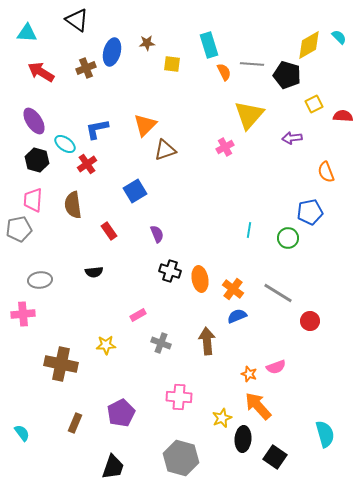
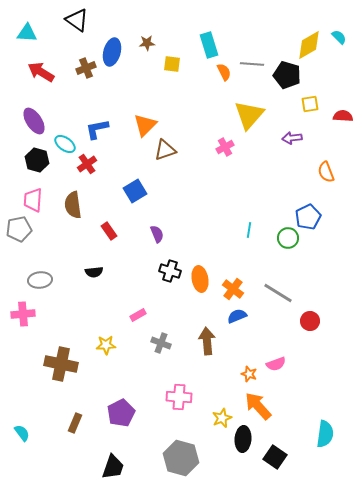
yellow square at (314, 104): moved 4 px left; rotated 18 degrees clockwise
blue pentagon at (310, 212): moved 2 px left, 5 px down; rotated 15 degrees counterclockwise
pink semicircle at (276, 367): moved 3 px up
cyan semicircle at (325, 434): rotated 24 degrees clockwise
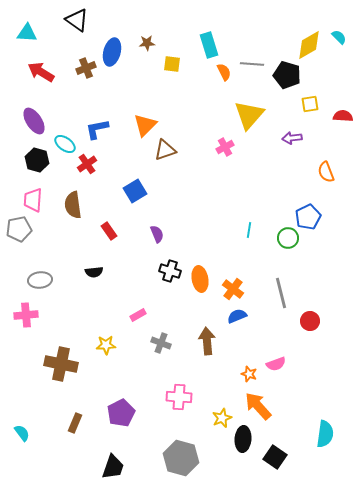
gray line at (278, 293): moved 3 px right; rotated 44 degrees clockwise
pink cross at (23, 314): moved 3 px right, 1 px down
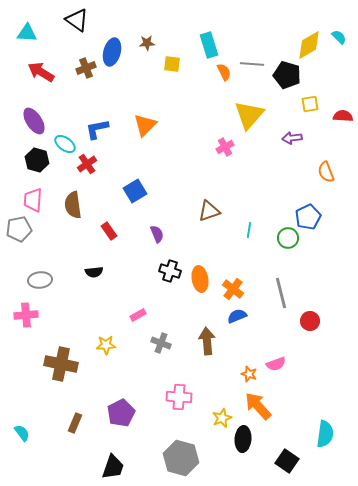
brown triangle at (165, 150): moved 44 px right, 61 px down
black square at (275, 457): moved 12 px right, 4 px down
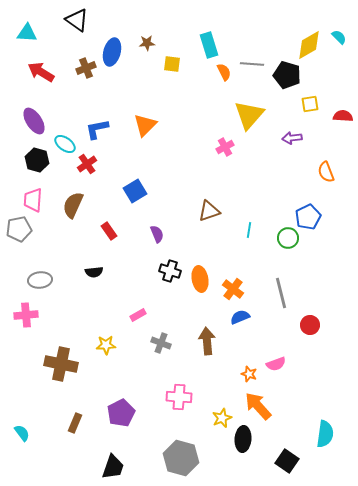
brown semicircle at (73, 205): rotated 32 degrees clockwise
blue semicircle at (237, 316): moved 3 px right, 1 px down
red circle at (310, 321): moved 4 px down
